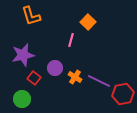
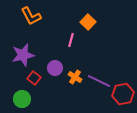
orange L-shape: rotated 10 degrees counterclockwise
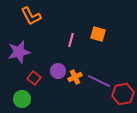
orange square: moved 10 px right, 12 px down; rotated 28 degrees counterclockwise
purple star: moved 4 px left, 3 px up
purple circle: moved 3 px right, 3 px down
orange cross: rotated 32 degrees clockwise
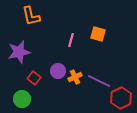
orange L-shape: rotated 15 degrees clockwise
red hexagon: moved 2 px left, 4 px down; rotated 15 degrees counterclockwise
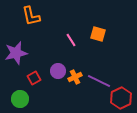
pink line: rotated 48 degrees counterclockwise
purple star: moved 3 px left, 1 px down
red square: rotated 24 degrees clockwise
green circle: moved 2 px left
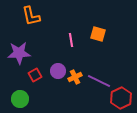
pink line: rotated 24 degrees clockwise
purple star: moved 3 px right; rotated 10 degrees clockwise
red square: moved 1 px right, 3 px up
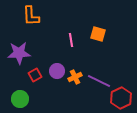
orange L-shape: rotated 10 degrees clockwise
purple circle: moved 1 px left
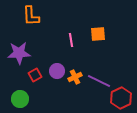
orange square: rotated 21 degrees counterclockwise
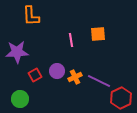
purple star: moved 2 px left, 1 px up
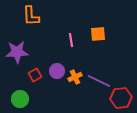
red hexagon: rotated 20 degrees clockwise
